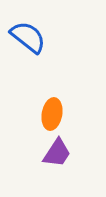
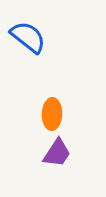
orange ellipse: rotated 8 degrees counterclockwise
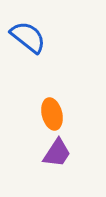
orange ellipse: rotated 16 degrees counterclockwise
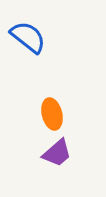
purple trapezoid: rotated 16 degrees clockwise
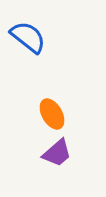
orange ellipse: rotated 16 degrees counterclockwise
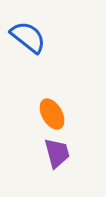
purple trapezoid: rotated 64 degrees counterclockwise
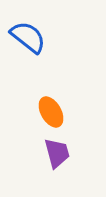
orange ellipse: moved 1 px left, 2 px up
